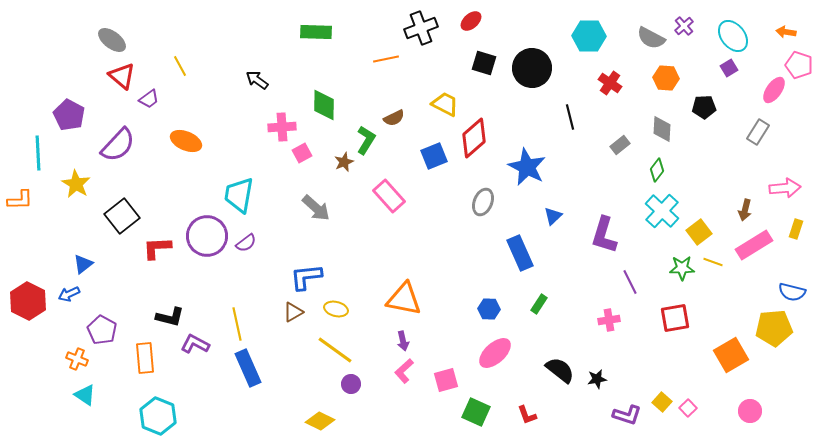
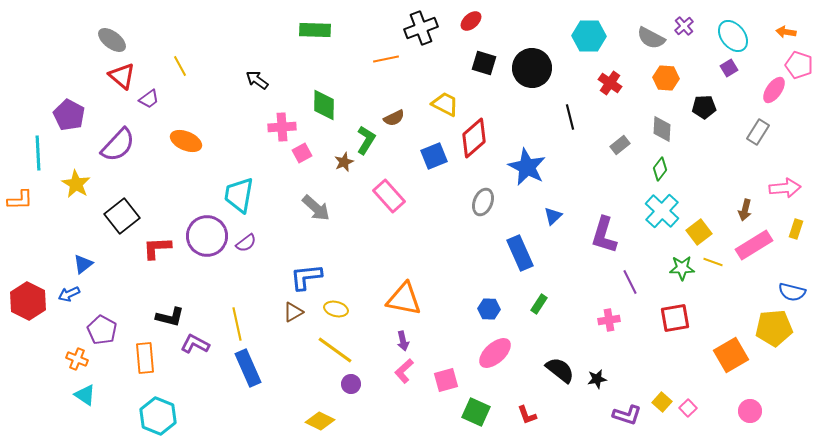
green rectangle at (316, 32): moved 1 px left, 2 px up
green diamond at (657, 170): moved 3 px right, 1 px up
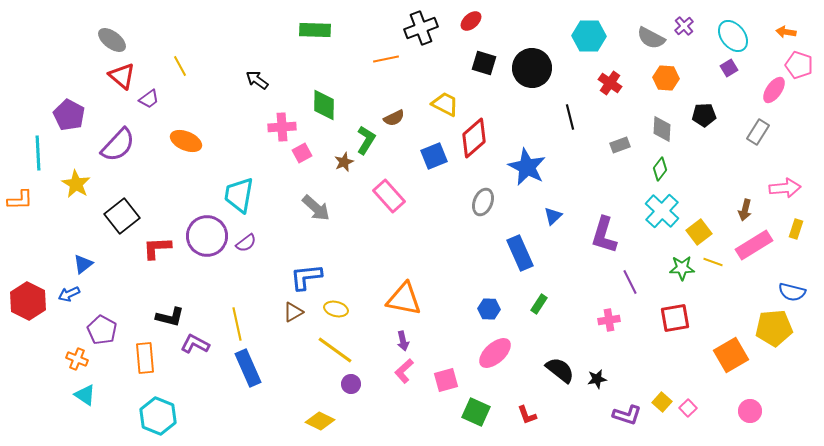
black pentagon at (704, 107): moved 8 px down
gray rectangle at (620, 145): rotated 18 degrees clockwise
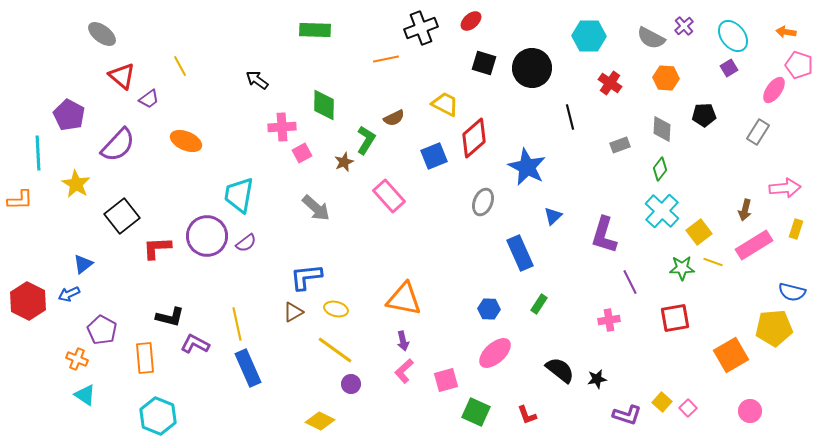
gray ellipse at (112, 40): moved 10 px left, 6 px up
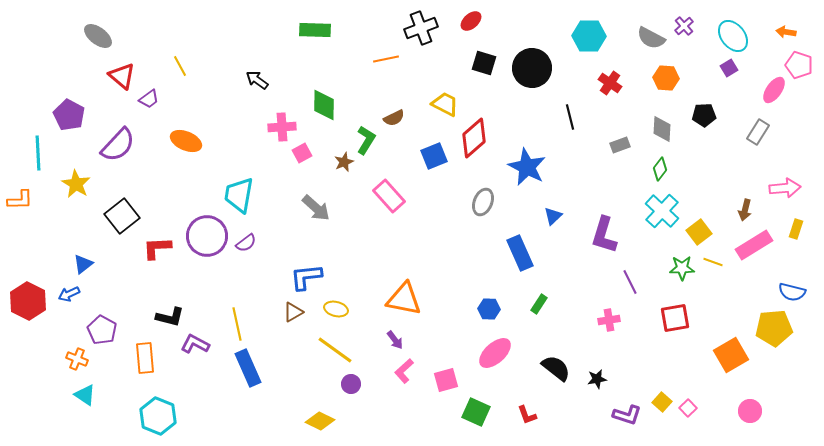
gray ellipse at (102, 34): moved 4 px left, 2 px down
purple arrow at (403, 341): moved 8 px left, 1 px up; rotated 24 degrees counterclockwise
black semicircle at (560, 370): moved 4 px left, 2 px up
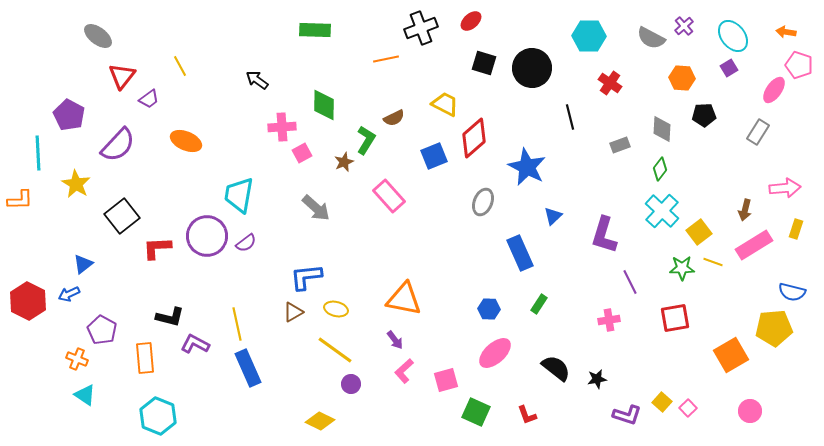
red triangle at (122, 76): rotated 28 degrees clockwise
orange hexagon at (666, 78): moved 16 px right
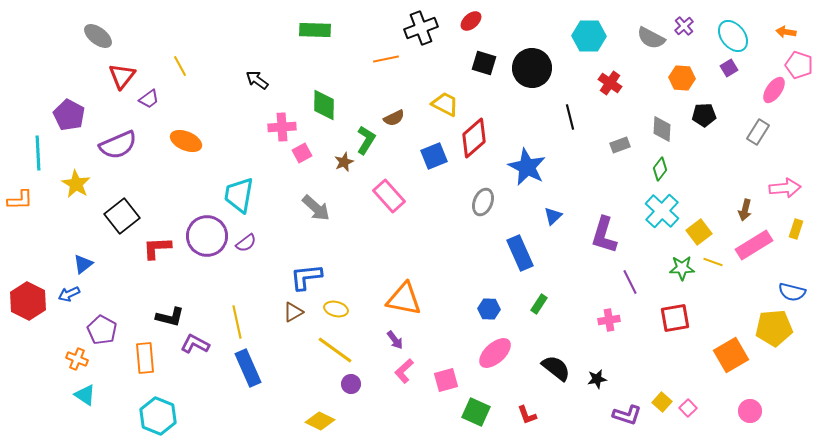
purple semicircle at (118, 145): rotated 24 degrees clockwise
yellow line at (237, 324): moved 2 px up
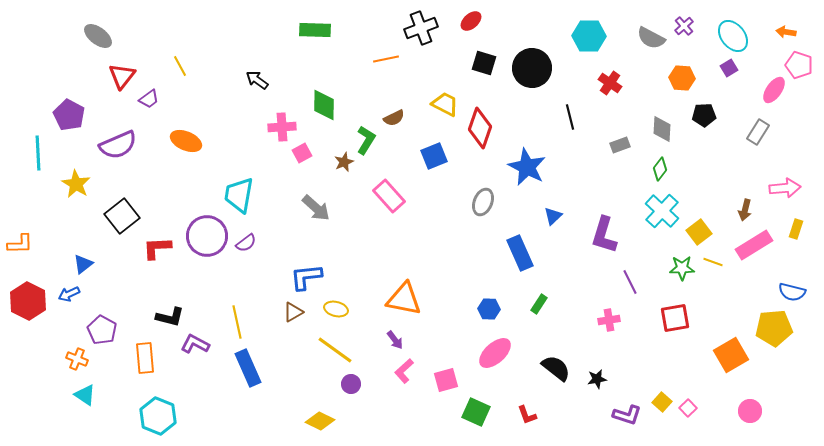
red diamond at (474, 138): moved 6 px right, 10 px up; rotated 30 degrees counterclockwise
orange L-shape at (20, 200): moved 44 px down
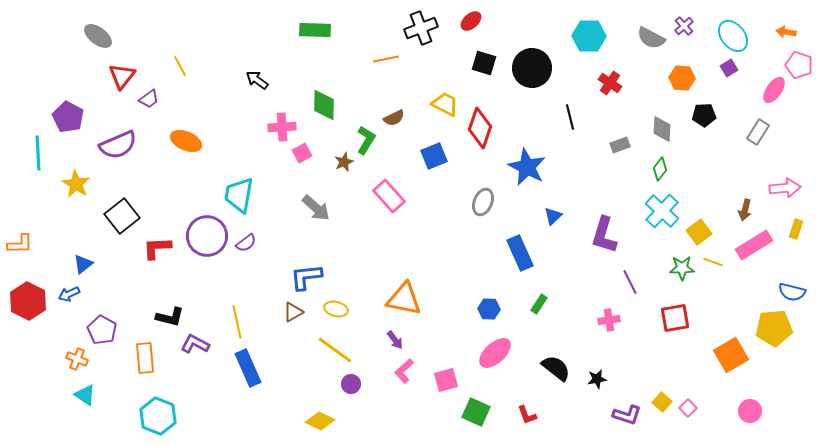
purple pentagon at (69, 115): moved 1 px left, 2 px down
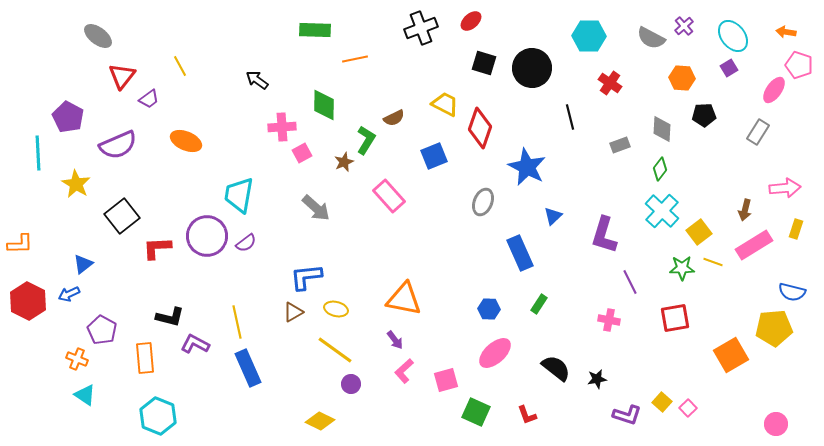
orange line at (386, 59): moved 31 px left
pink cross at (609, 320): rotated 20 degrees clockwise
pink circle at (750, 411): moved 26 px right, 13 px down
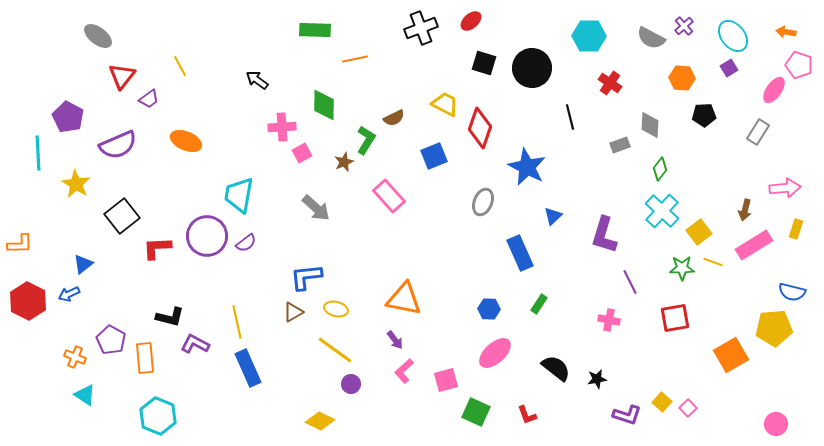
gray diamond at (662, 129): moved 12 px left, 4 px up
purple pentagon at (102, 330): moved 9 px right, 10 px down
orange cross at (77, 359): moved 2 px left, 2 px up
